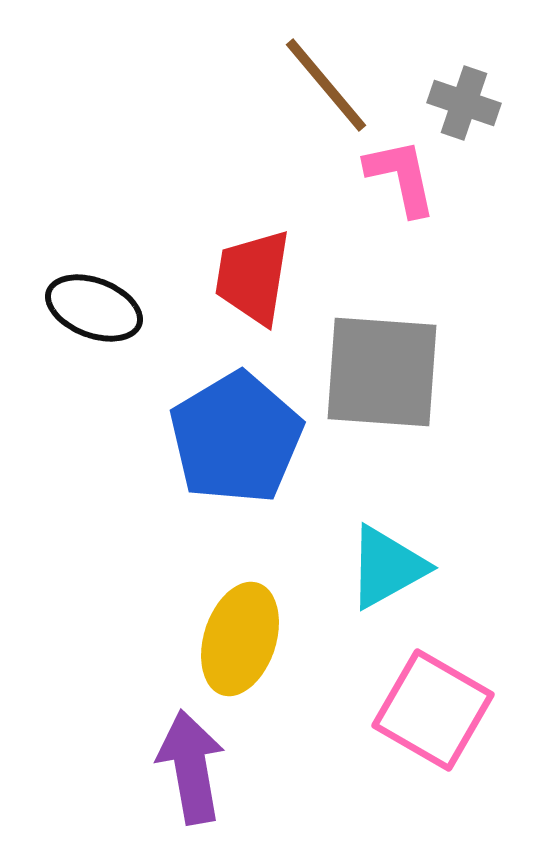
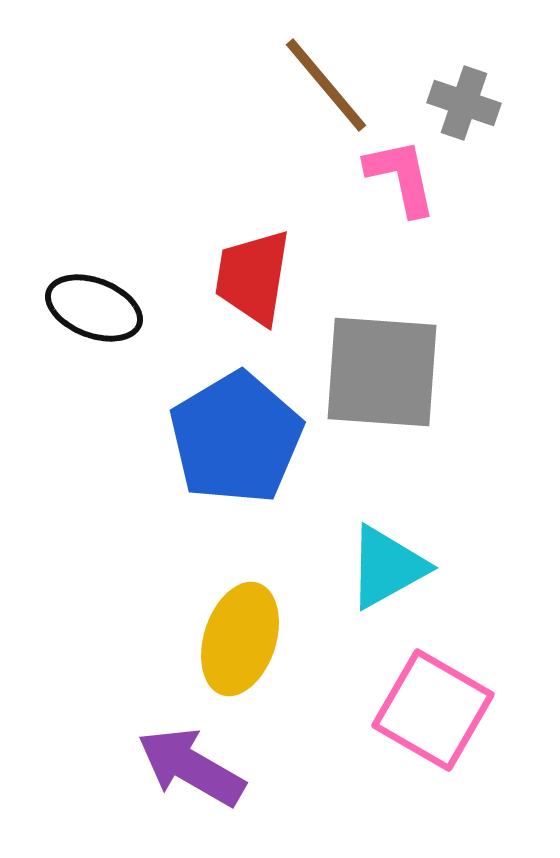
purple arrow: rotated 50 degrees counterclockwise
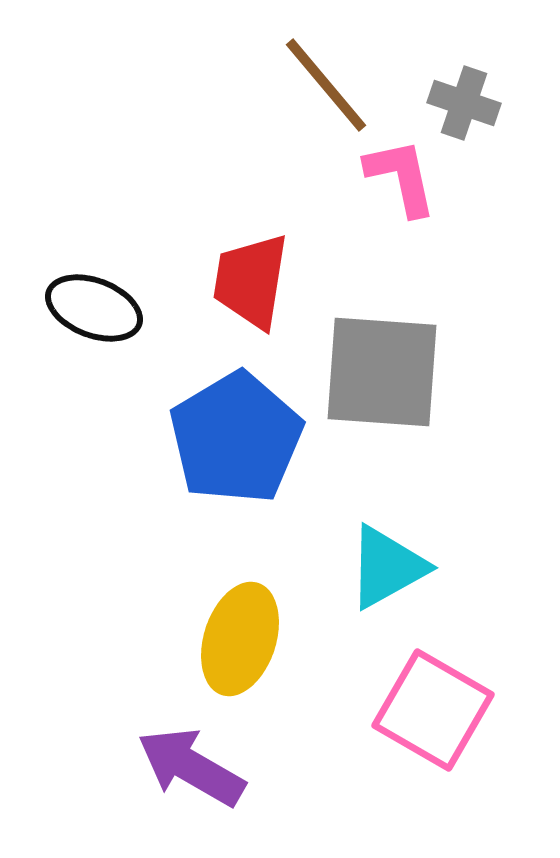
red trapezoid: moved 2 px left, 4 px down
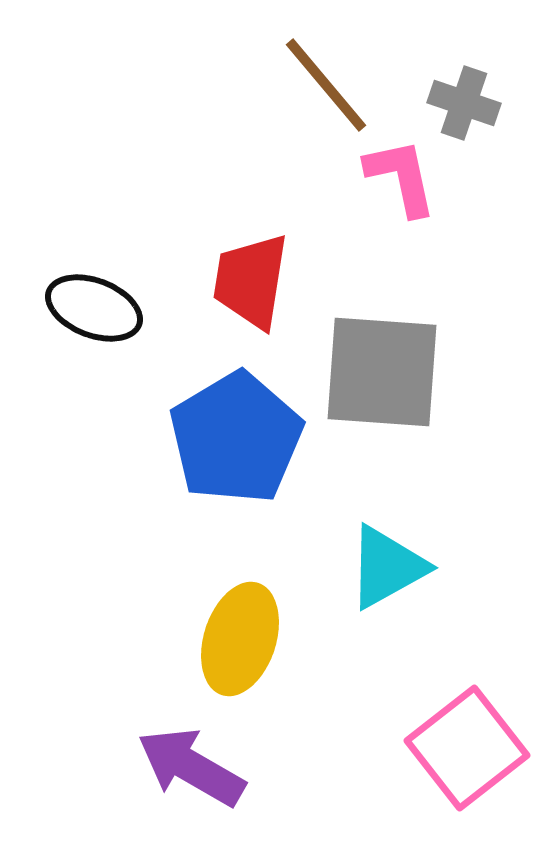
pink square: moved 34 px right, 38 px down; rotated 22 degrees clockwise
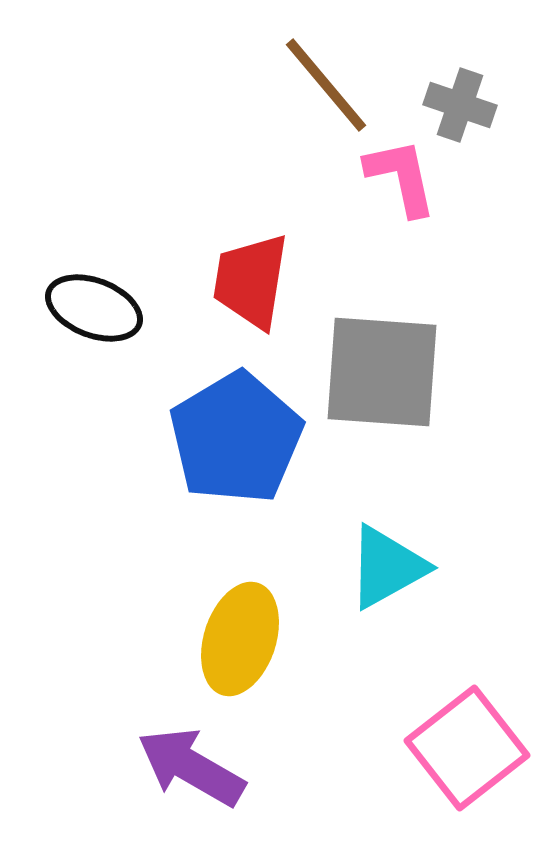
gray cross: moved 4 px left, 2 px down
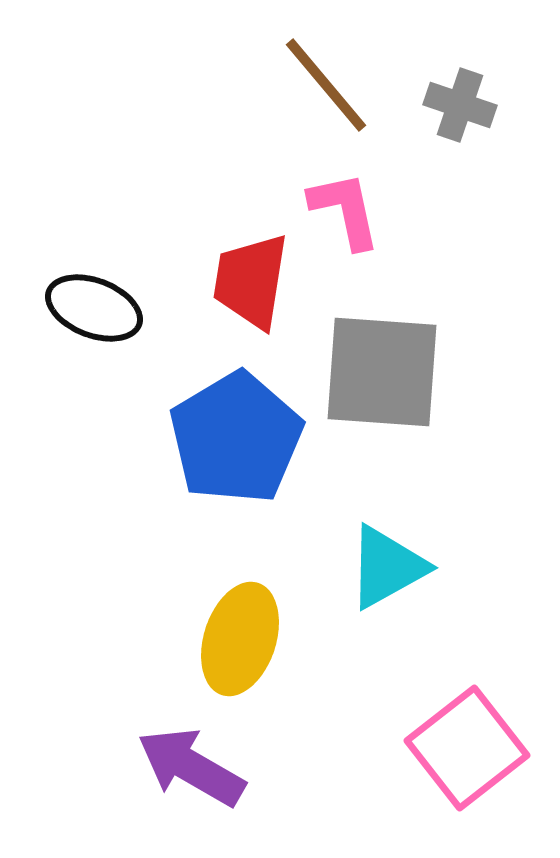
pink L-shape: moved 56 px left, 33 px down
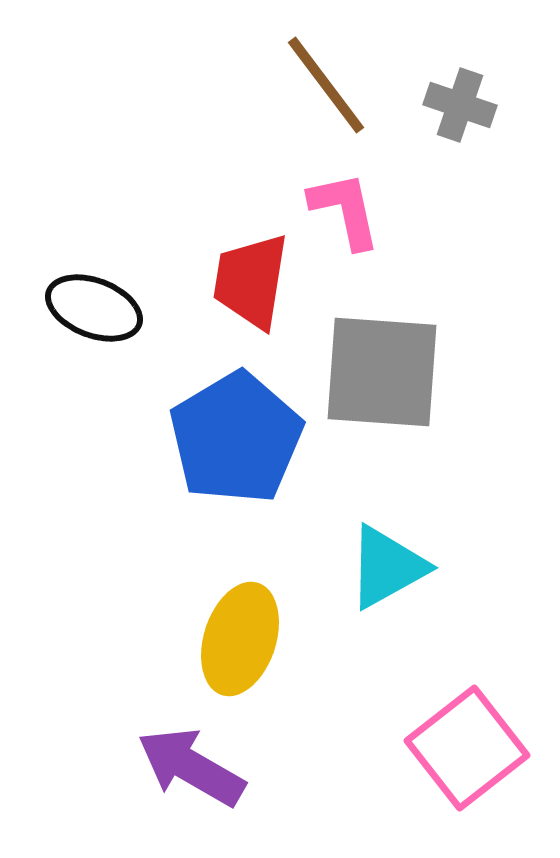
brown line: rotated 3 degrees clockwise
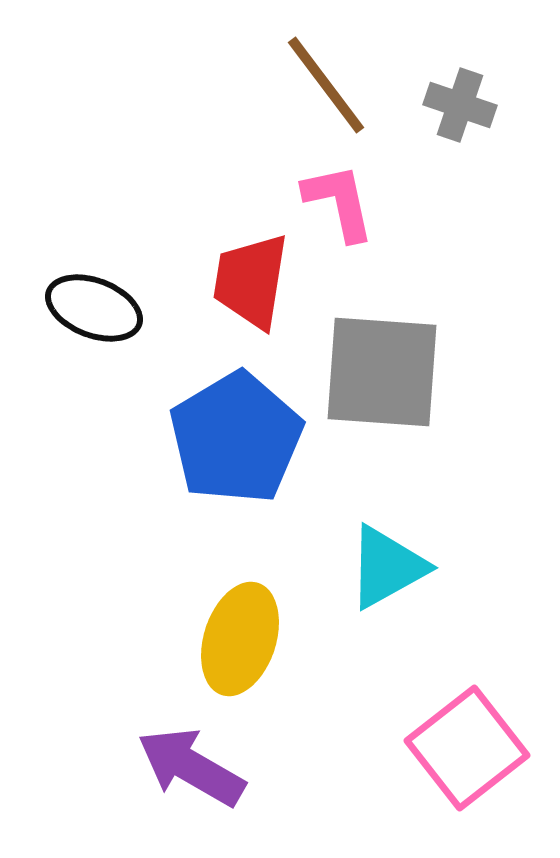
pink L-shape: moved 6 px left, 8 px up
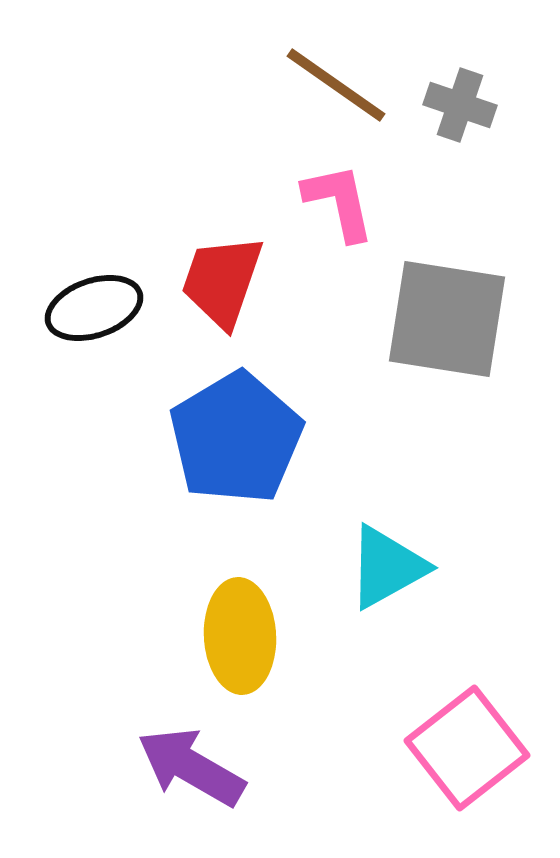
brown line: moved 10 px right; rotated 18 degrees counterclockwise
red trapezoid: moved 29 px left; rotated 10 degrees clockwise
black ellipse: rotated 40 degrees counterclockwise
gray square: moved 65 px right, 53 px up; rotated 5 degrees clockwise
yellow ellipse: moved 3 px up; rotated 21 degrees counterclockwise
